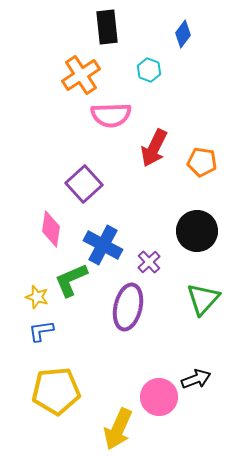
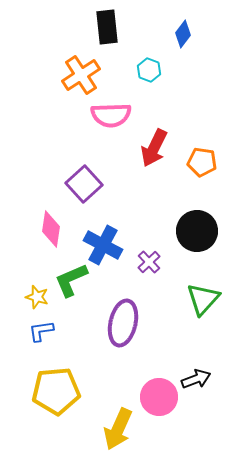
purple ellipse: moved 5 px left, 16 px down
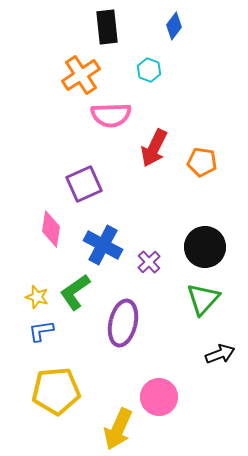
blue diamond: moved 9 px left, 8 px up
purple square: rotated 18 degrees clockwise
black circle: moved 8 px right, 16 px down
green L-shape: moved 4 px right, 12 px down; rotated 12 degrees counterclockwise
black arrow: moved 24 px right, 25 px up
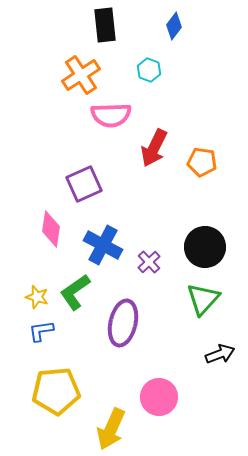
black rectangle: moved 2 px left, 2 px up
yellow arrow: moved 7 px left
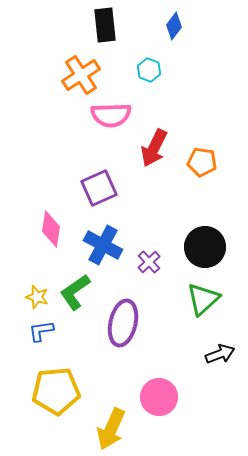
purple square: moved 15 px right, 4 px down
green triangle: rotated 6 degrees clockwise
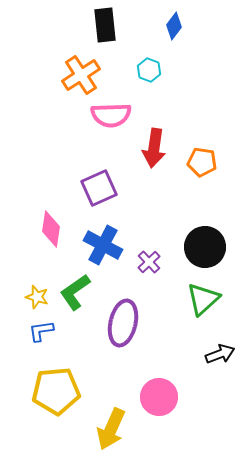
red arrow: rotated 18 degrees counterclockwise
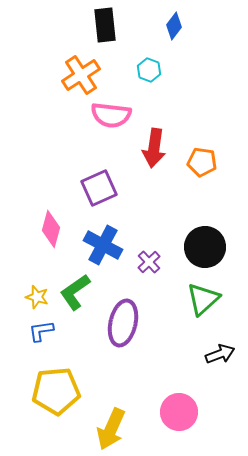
pink semicircle: rotated 9 degrees clockwise
pink diamond: rotated 6 degrees clockwise
pink circle: moved 20 px right, 15 px down
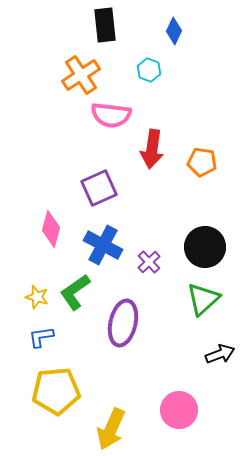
blue diamond: moved 5 px down; rotated 12 degrees counterclockwise
red arrow: moved 2 px left, 1 px down
blue L-shape: moved 6 px down
pink circle: moved 2 px up
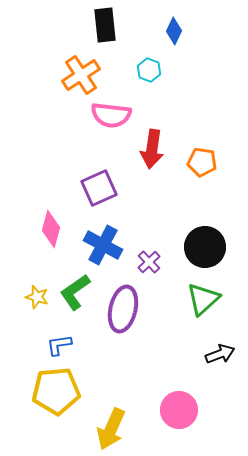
purple ellipse: moved 14 px up
blue L-shape: moved 18 px right, 8 px down
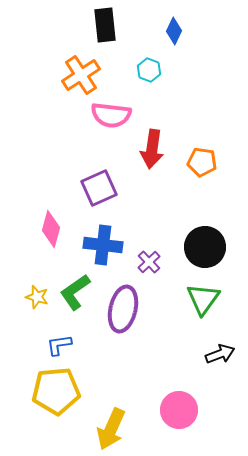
blue cross: rotated 21 degrees counterclockwise
green triangle: rotated 12 degrees counterclockwise
